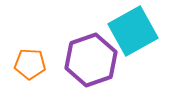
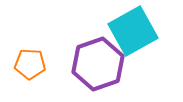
purple hexagon: moved 7 px right, 4 px down
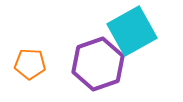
cyan square: moved 1 px left
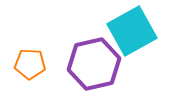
purple hexagon: moved 4 px left; rotated 6 degrees clockwise
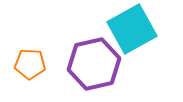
cyan square: moved 2 px up
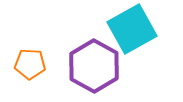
purple hexagon: moved 2 px down; rotated 18 degrees counterclockwise
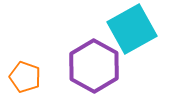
orange pentagon: moved 5 px left, 13 px down; rotated 16 degrees clockwise
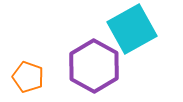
orange pentagon: moved 3 px right
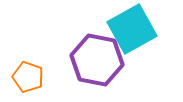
purple hexagon: moved 3 px right, 6 px up; rotated 18 degrees counterclockwise
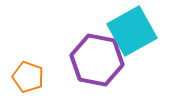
cyan square: moved 2 px down
